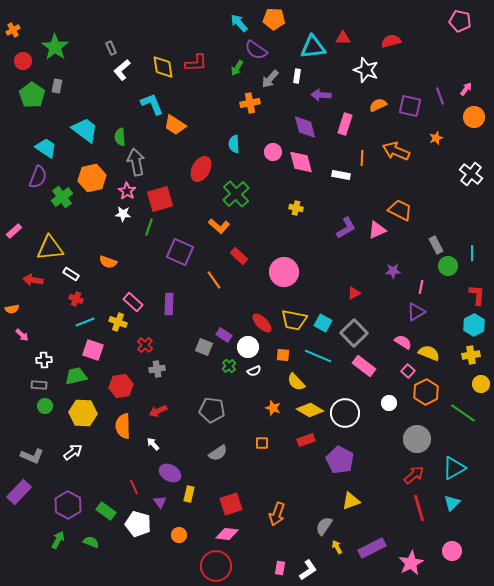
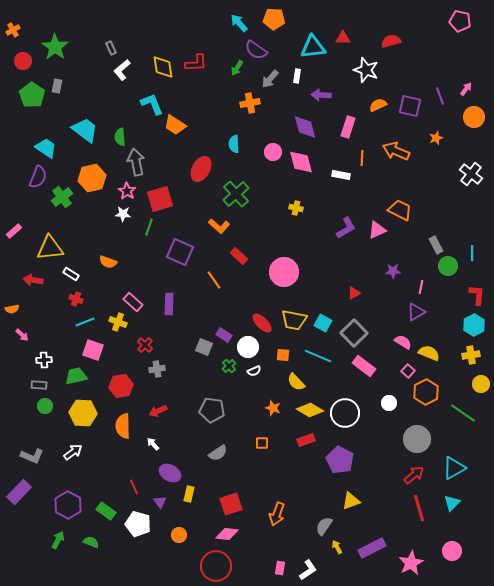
pink rectangle at (345, 124): moved 3 px right, 3 px down
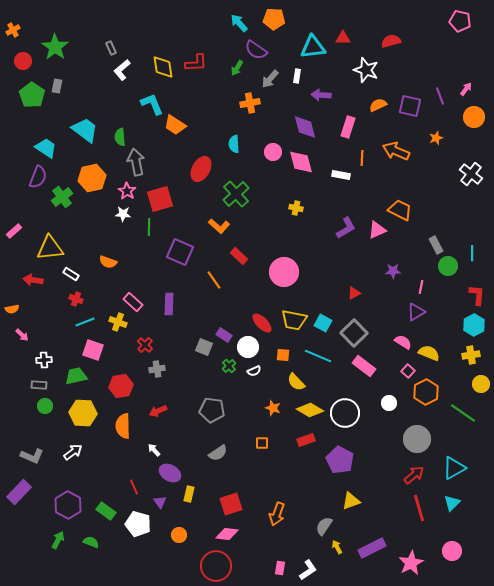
green line at (149, 227): rotated 18 degrees counterclockwise
white arrow at (153, 444): moved 1 px right, 6 px down
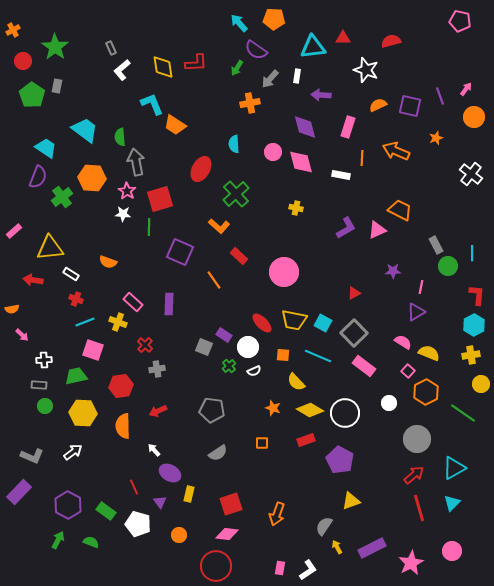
orange hexagon at (92, 178): rotated 16 degrees clockwise
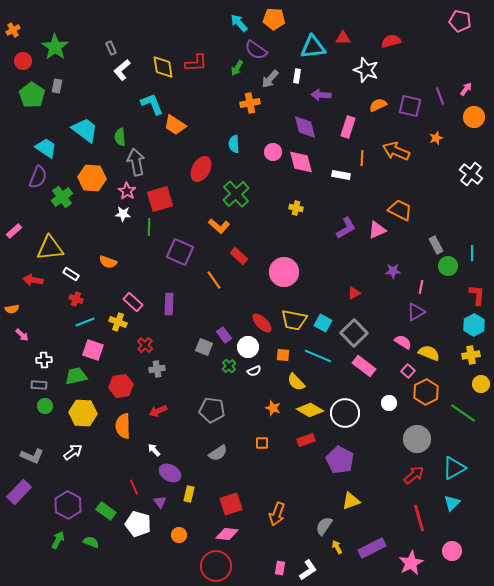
purple rectangle at (224, 335): rotated 21 degrees clockwise
red line at (419, 508): moved 10 px down
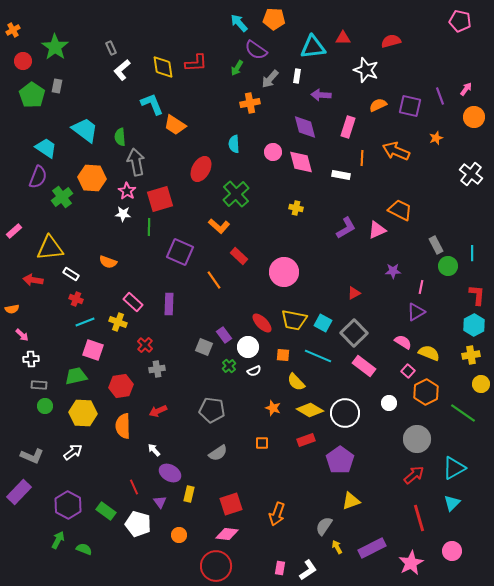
white cross at (44, 360): moved 13 px left, 1 px up
purple pentagon at (340, 460): rotated 8 degrees clockwise
green semicircle at (91, 542): moved 7 px left, 7 px down
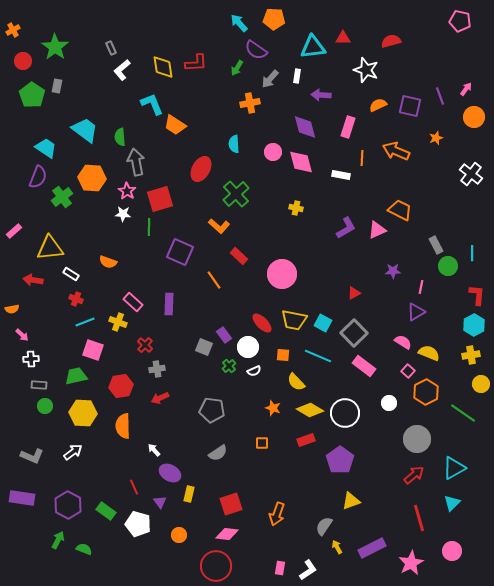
pink circle at (284, 272): moved 2 px left, 2 px down
red arrow at (158, 411): moved 2 px right, 13 px up
purple rectangle at (19, 492): moved 3 px right, 6 px down; rotated 55 degrees clockwise
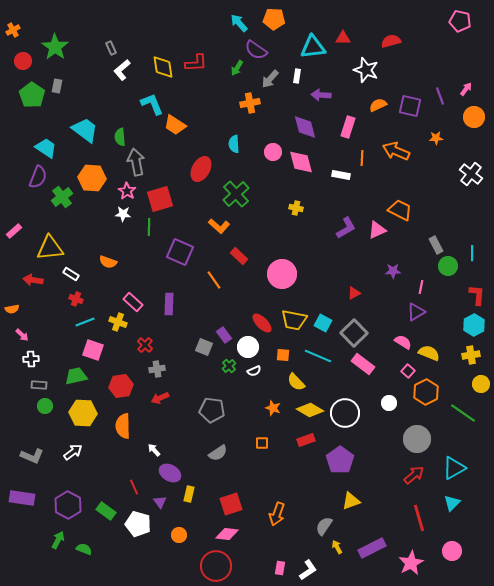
orange star at (436, 138): rotated 16 degrees clockwise
pink rectangle at (364, 366): moved 1 px left, 2 px up
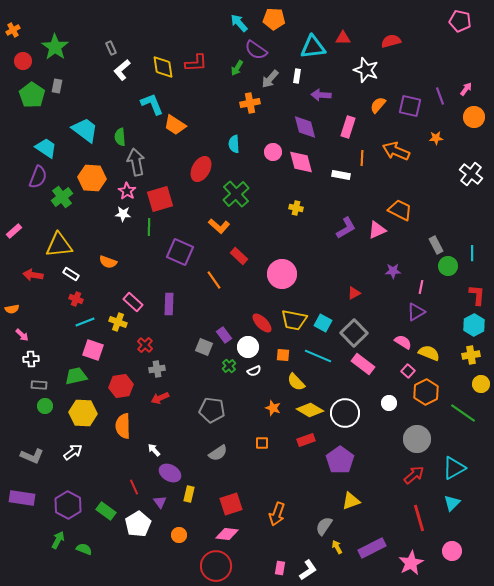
orange semicircle at (378, 105): rotated 24 degrees counterclockwise
yellow triangle at (50, 248): moved 9 px right, 3 px up
red arrow at (33, 280): moved 5 px up
white pentagon at (138, 524): rotated 25 degrees clockwise
